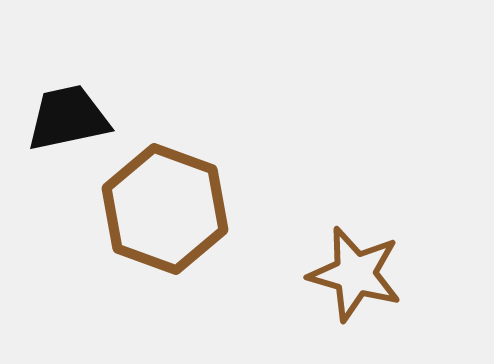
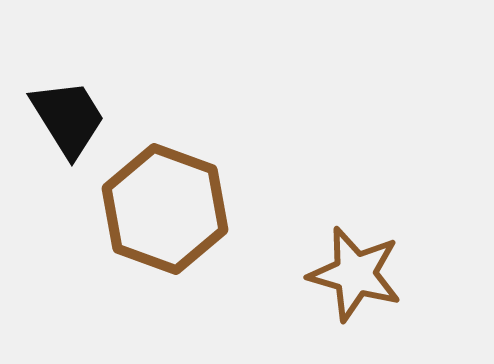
black trapezoid: rotated 70 degrees clockwise
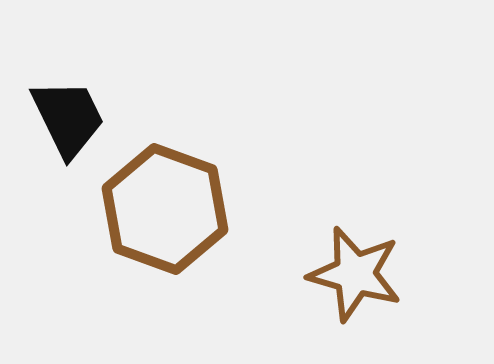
black trapezoid: rotated 6 degrees clockwise
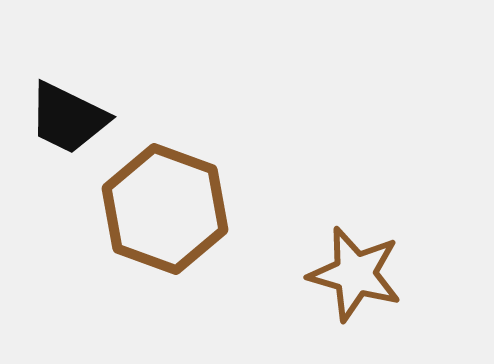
black trapezoid: rotated 142 degrees clockwise
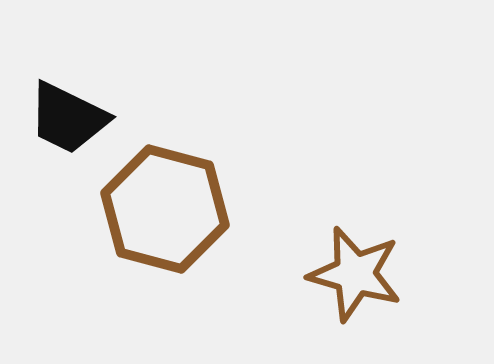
brown hexagon: rotated 5 degrees counterclockwise
